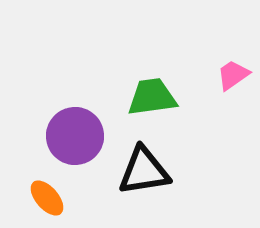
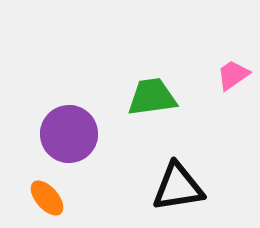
purple circle: moved 6 px left, 2 px up
black triangle: moved 34 px right, 16 px down
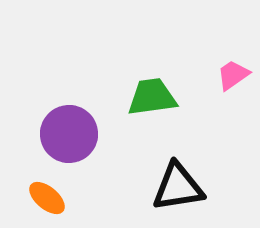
orange ellipse: rotated 9 degrees counterclockwise
